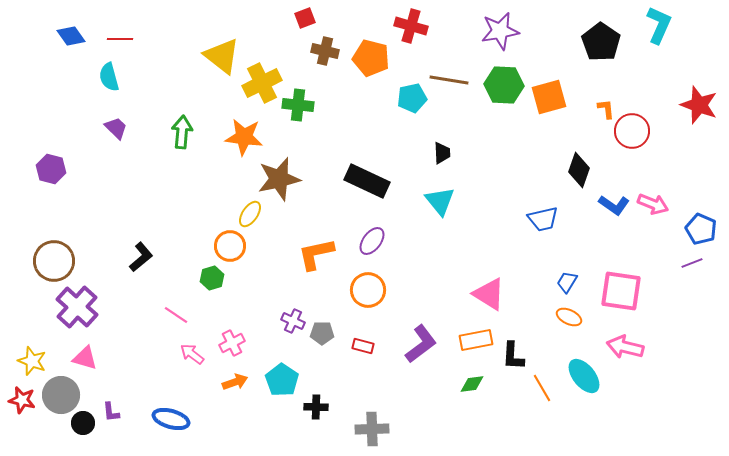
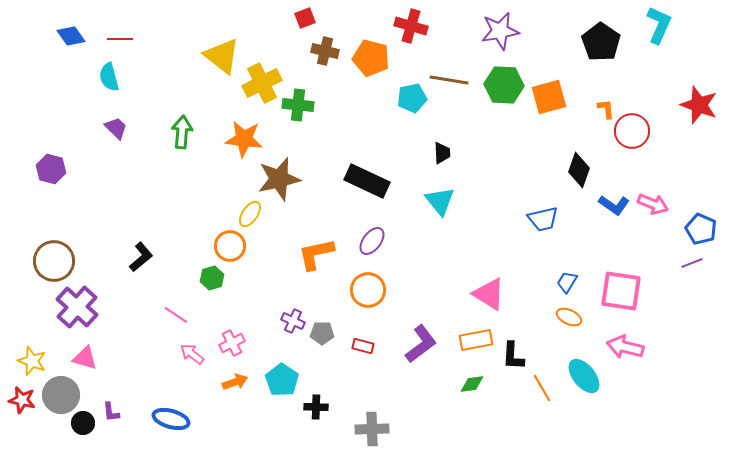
orange star at (244, 137): moved 2 px down
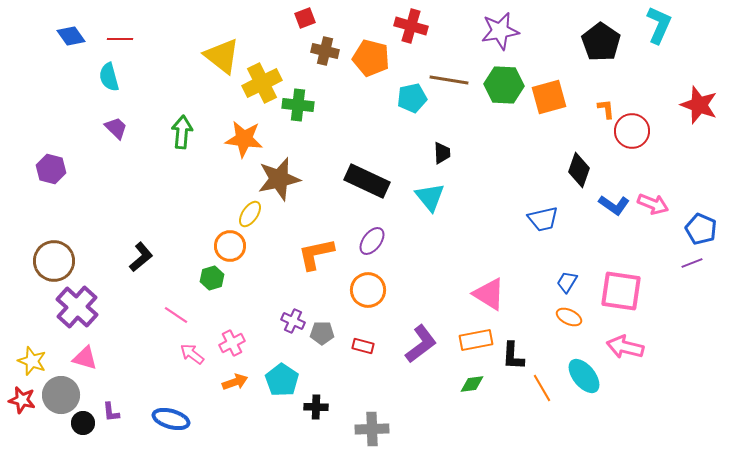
cyan triangle at (440, 201): moved 10 px left, 4 px up
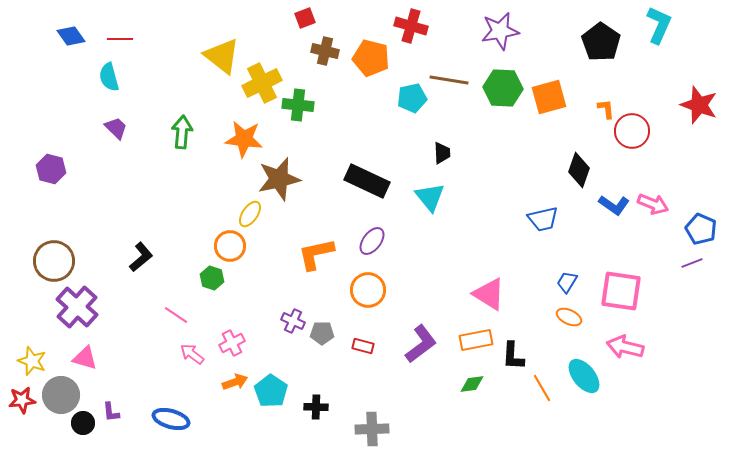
green hexagon at (504, 85): moved 1 px left, 3 px down
green hexagon at (212, 278): rotated 25 degrees counterclockwise
cyan pentagon at (282, 380): moved 11 px left, 11 px down
red star at (22, 400): rotated 20 degrees counterclockwise
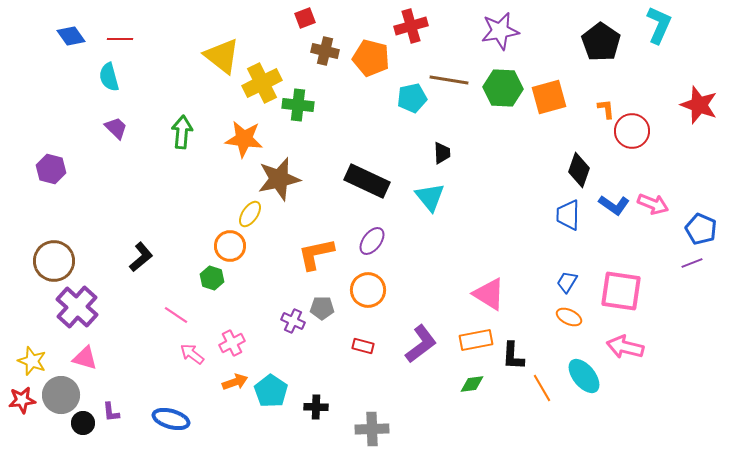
red cross at (411, 26): rotated 32 degrees counterclockwise
blue trapezoid at (543, 219): moved 25 px right, 4 px up; rotated 104 degrees clockwise
gray pentagon at (322, 333): moved 25 px up
